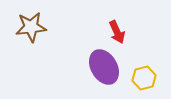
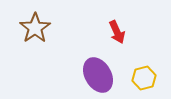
brown star: moved 4 px right, 1 px down; rotated 28 degrees counterclockwise
purple ellipse: moved 6 px left, 8 px down
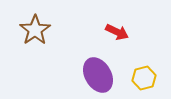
brown star: moved 2 px down
red arrow: rotated 40 degrees counterclockwise
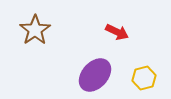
purple ellipse: moved 3 px left; rotated 72 degrees clockwise
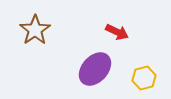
purple ellipse: moved 6 px up
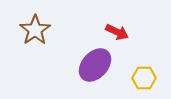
purple ellipse: moved 4 px up
yellow hexagon: rotated 15 degrees clockwise
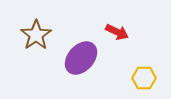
brown star: moved 1 px right, 5 px down
purple ellipse: moved 14 px left, 7 px up
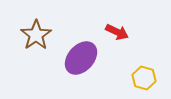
yellow hexagon: rotated 15 degrees clockwise
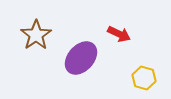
red arrow: moved 2 px right, 2 px down
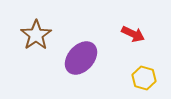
red arrow: moved 14 px right
